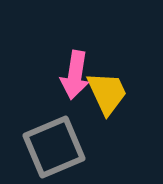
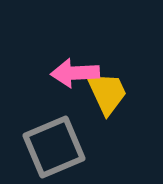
pink arrow: moved 2 px up; rotated 78 degrees clockwise
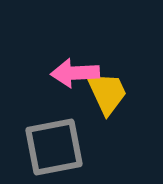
gray square: rotated 12 degrees clockwise
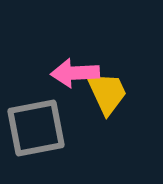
gray square: moved 18 px left, 19 px up
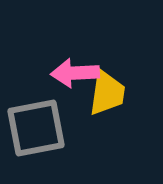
yellow trapezoid: rotated 33 degrees clockwise
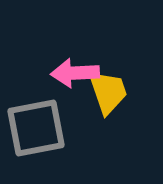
yellow trapezoid: moved 1 px right, 1 px up; rotated 27 degrees counterclockwise
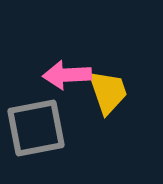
pink arrow: moved 8 px left, 2 px down
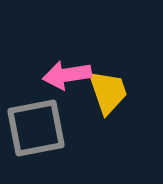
pink arrow: rotated 6 degrees counterclockwise
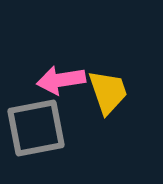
pink arrow: moved 6 px left, 5 px down
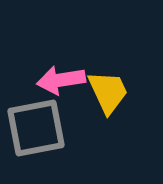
yellow trapezoid: rotated 6 degrees counterclockwise
